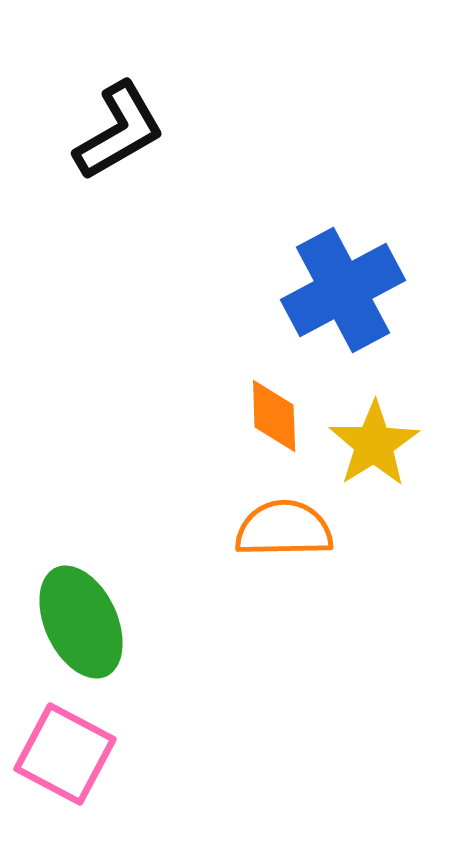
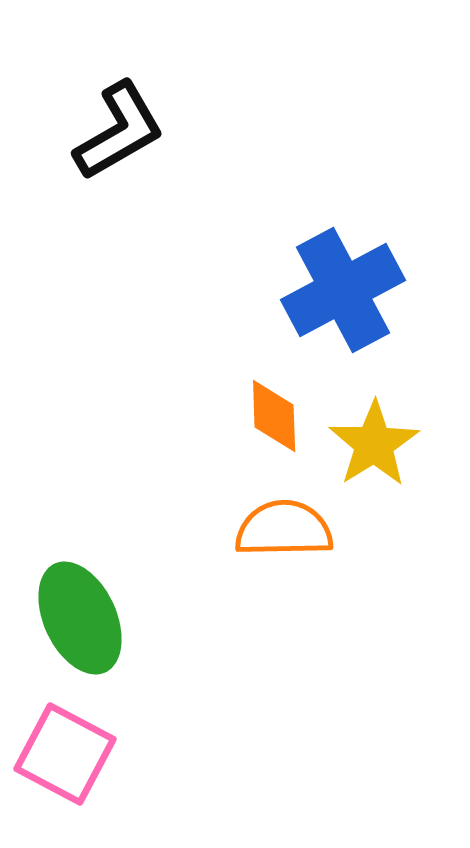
green ellipse: moved 1 px left, 4 px up
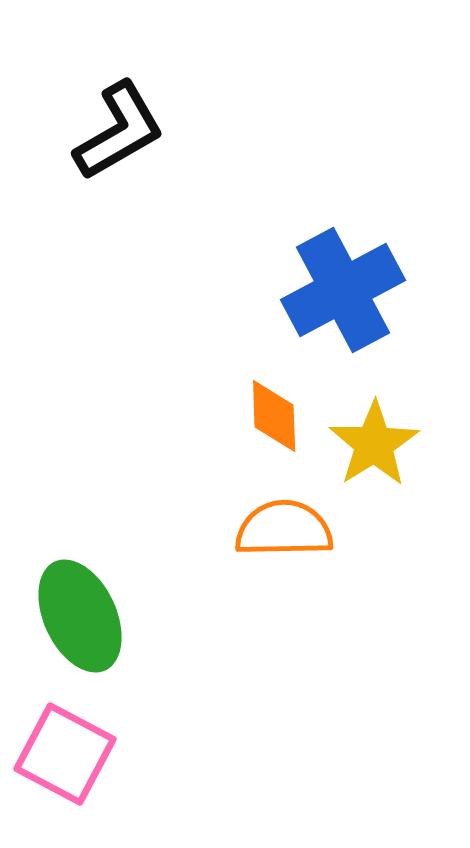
green ellipse: moved 2 px up
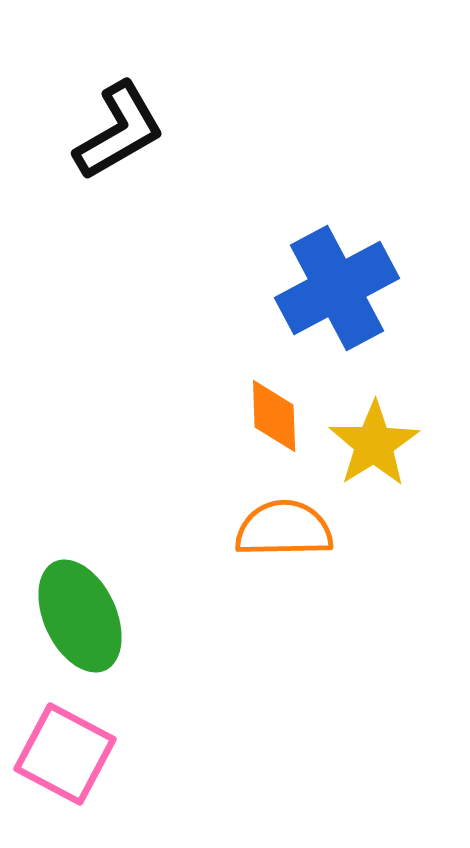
blue cross: moved 6 px left, 2 px up
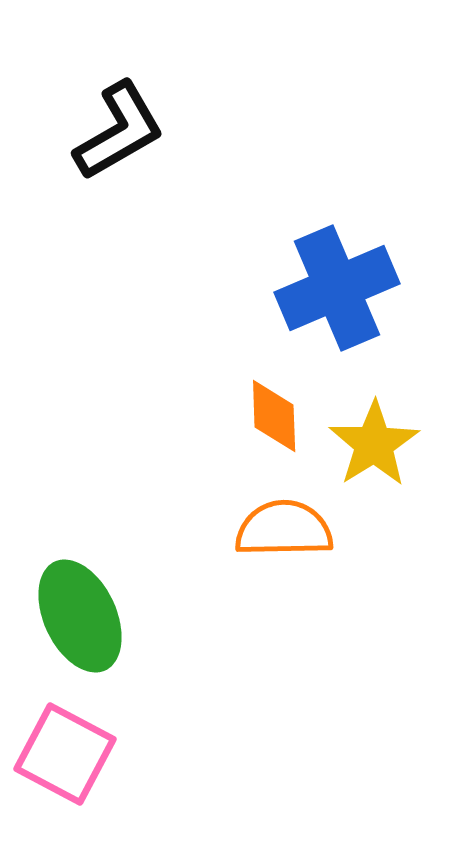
blue cross: rotated 5 degrees clockwise
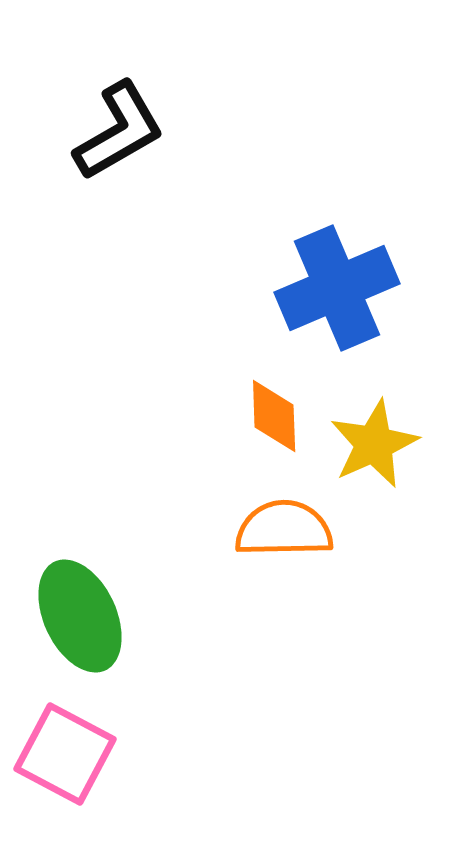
yellow star: rotated 8 degrees clockwise
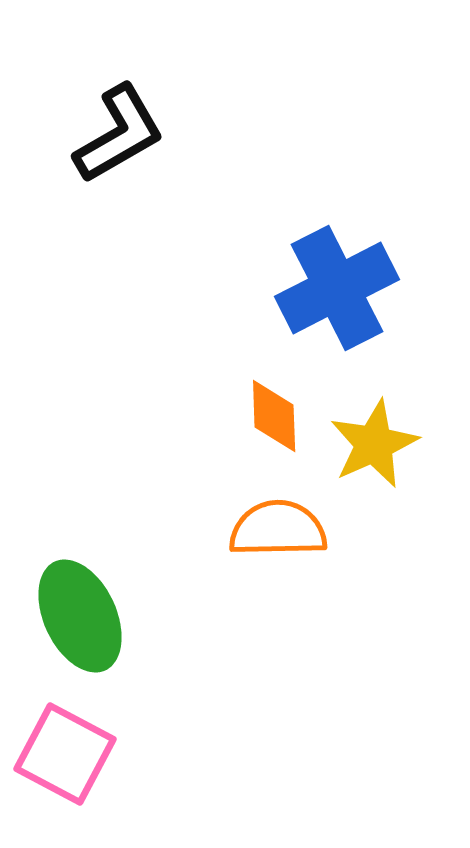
black L-shape: moved 3 px down
blue cross: rotated 4 degrees counterclockwise
orange semicircle: moved 6 px left
